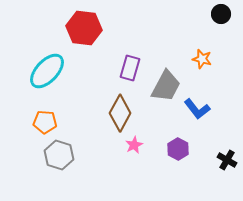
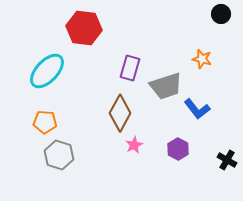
gray trapezoid: rotated 44 degrees clockwise
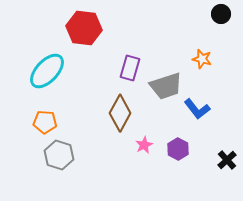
pink star: moved 10 px right
black cross: rotated 18 degrees clockwise
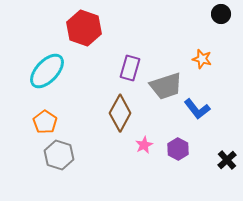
red hexagon: rotated 12 degrees clockwise
orange pentagon: rotated 30 degrees clockwise
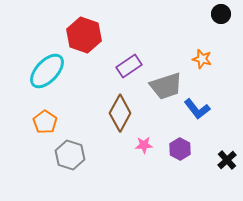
red hexagon: moved 7 px down
purple rectangle: moved 1 px left, 2 px up; rotated 40 degrees clockwise
pink star: rotated 24 degrees clockwise
purple hexagon: moved 2 px right
gray hexagon: moved 11 px right
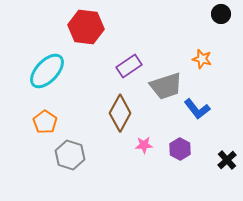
red hexagon: moved 2 px right, 8 px up; rotated 12 degrees counterclockwise
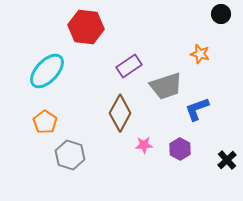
orange star: moved 2 px left, 5 px up
blue L-shape: rotated 108 degrees clockwise
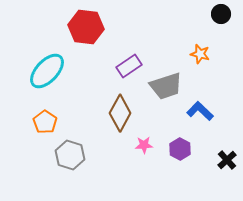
blue L-shape: moved 3 px right, 2 px down; rotated 64 degrees clockwise
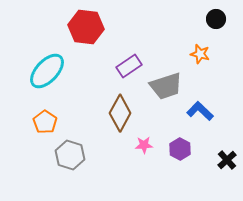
black circle: moved 5 px left, 5 px down
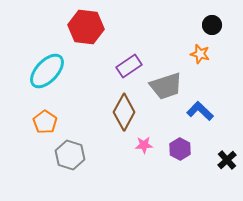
black circle: moved 4 px left, 6 px down
brown diamond: moved 4 px right, 1 px up
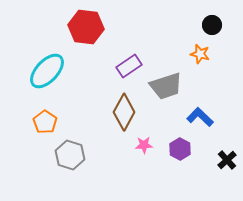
blue L-shape: moved 6 px down
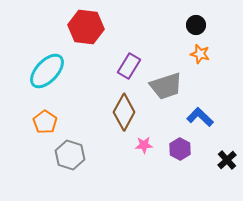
black circle: moved 16 px left
purple rectangle: rotated 25 degrees counterclockwise
